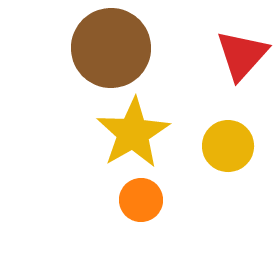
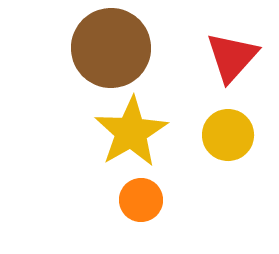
red triangle: moved 10 px left, 2 px down
yellow star: moved 2 px left, 1 px up
yellow circle: moved 11 px up
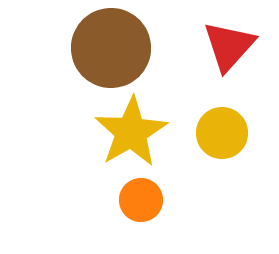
red triangle: moved 3 px left, 11 px up
yellow circle: moved 6 px left, 2 px up
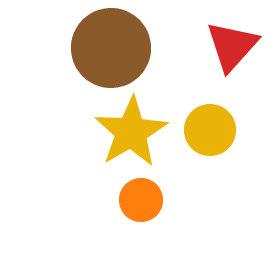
red triangle: moved 3 px right
yellow circle: moved 12 px left, 3 px up
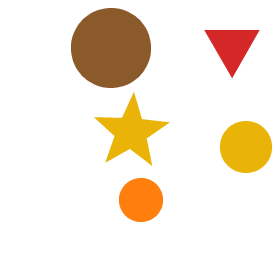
red triangle: rotated 12 degrees counterclockwise
yellow circle: moved 36 px right, 17 px down
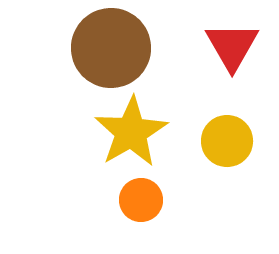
yellow circle: moved 19 px left, 6 px up
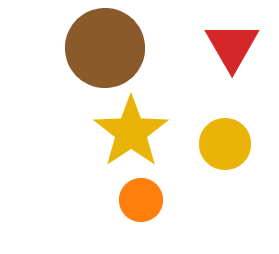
brown circle: moved 6 px left
yellow star: rotated 4 degrees counterclockwise
yellow circle: moved 2 px left, 3 px down
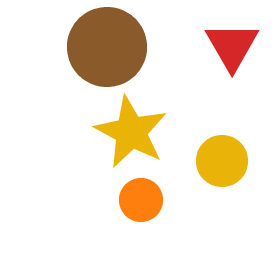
brown circle: moved 2 px right, 1 px up
yellow star: rotated 10 degrees counterclockwise
yellow circle: moved 3 px left, 17 px down
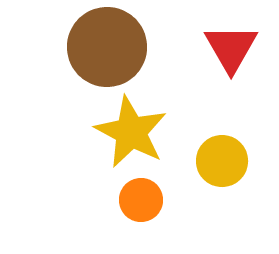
red triangle: moved 1 px left, 2 px down
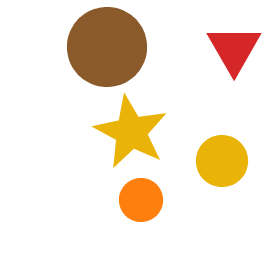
red triangle: moved 3 px right, 1 px down
